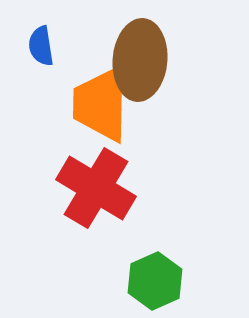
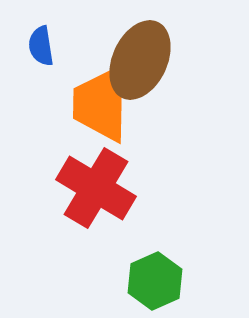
brown ellipse: rotated 20 degrees clockwise
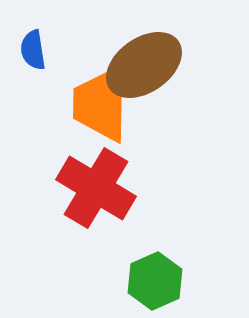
blue semicircle: moved 8 px left, 4 px down
brown ellipse: moved 4 px right, 5 px down; rotated 30 degrees clockwise
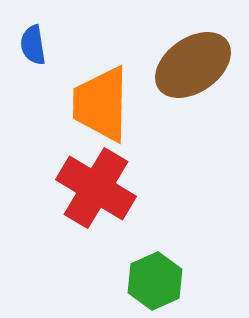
blue semicircle: moved 5 px up
brown ellipse: moved 49 px right
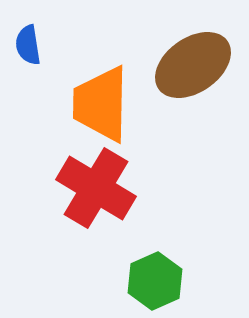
blue semicircle: moved 5 px left
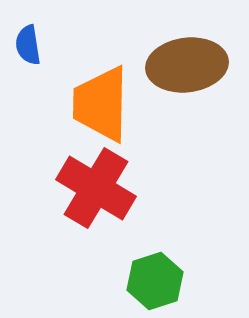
brown ellipse: moved 6 px left; rotated 28 degrees clockwise
green hexagon: rotated 6 degrees clockwise
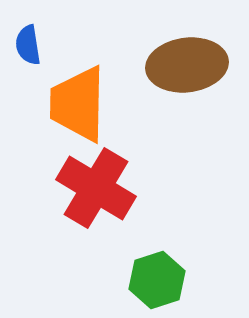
orange trapezoid: moved 23 px left
green hexagon: moved 2 px right, 1 px up
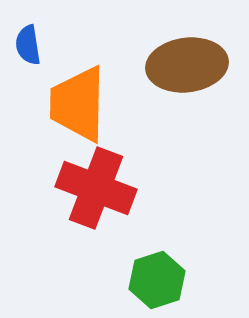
red cross: rotated 10 degrees counterclockwise
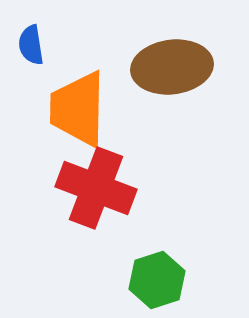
blue semicircle: moved 3 px right
brown ellipse: moved 15 px left, 2 px down
orange trapezoid: moved 5 px down
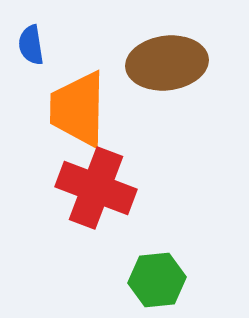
brown ellipse: moved 5 px left, 4 px up
green hexagon: rotated 12 degrees clockwise
